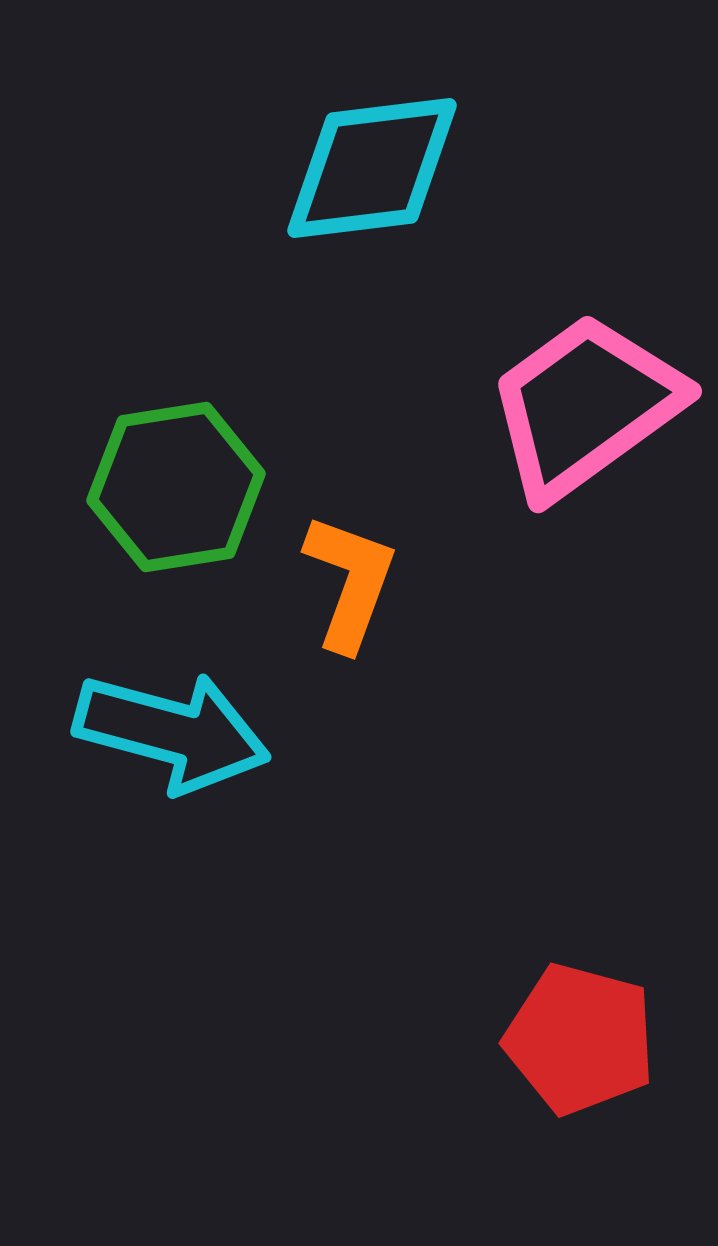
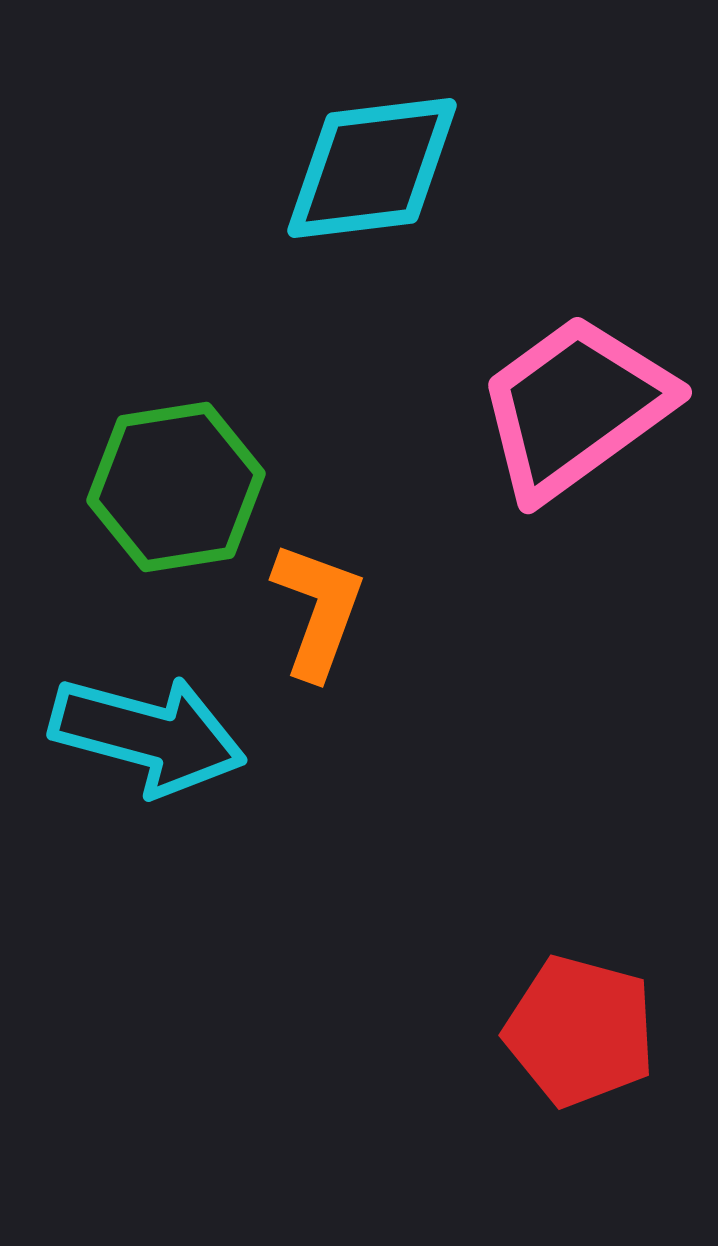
pink trapezoid: moved 10 px left, 1 px down
orange L-shape: moved 32 px left, 28 px down
cyan arrow: moved 24 px left, 3 px down
red pentagon: moved 8 px up
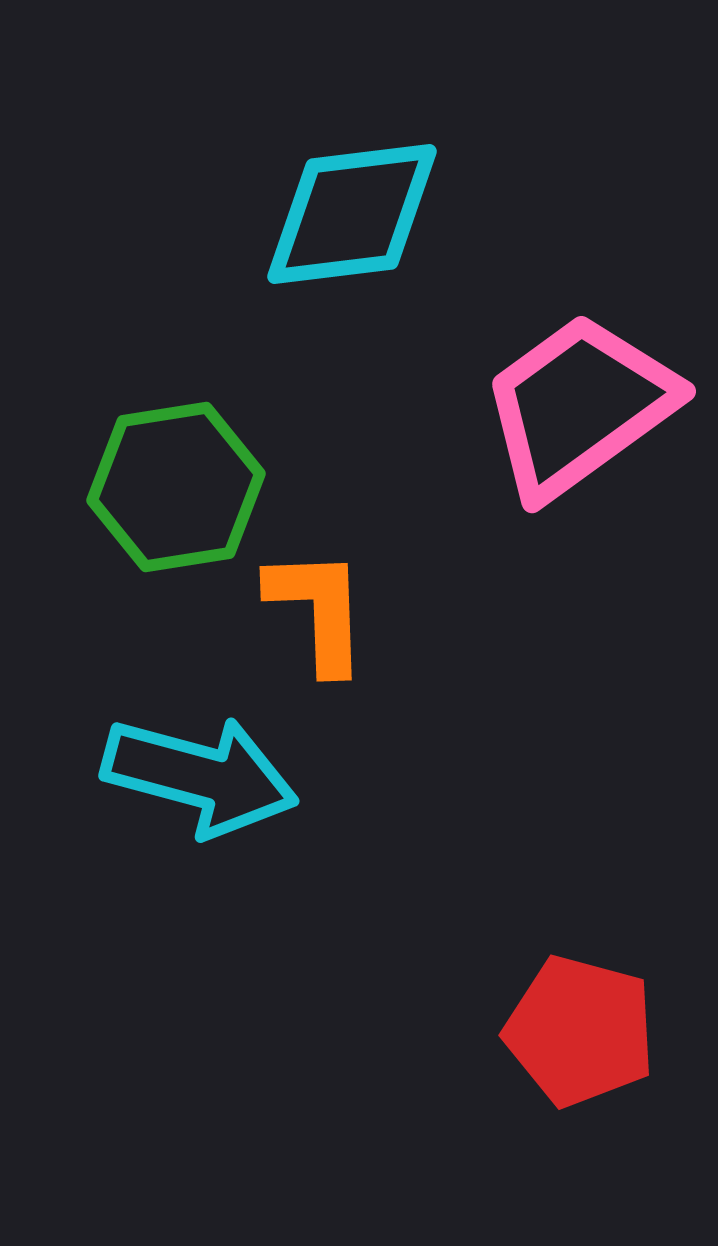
cyan diamond: moved 20 px left, 46 px down
pink trapezoid: moved 4 px right, 1 px up
orange L-shape: rotated 22 degrees counterclockwise
cyan arrow: moved 52 px right, 41 px down
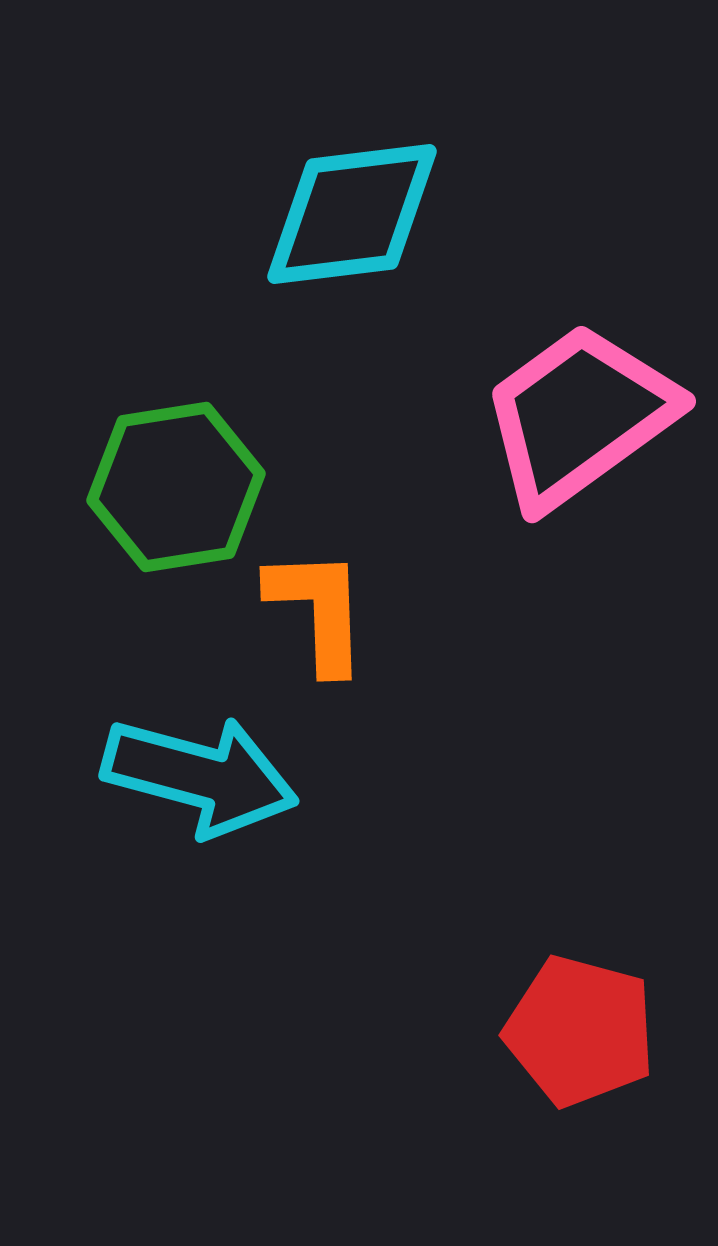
pink trapezoid: moved 10 px down
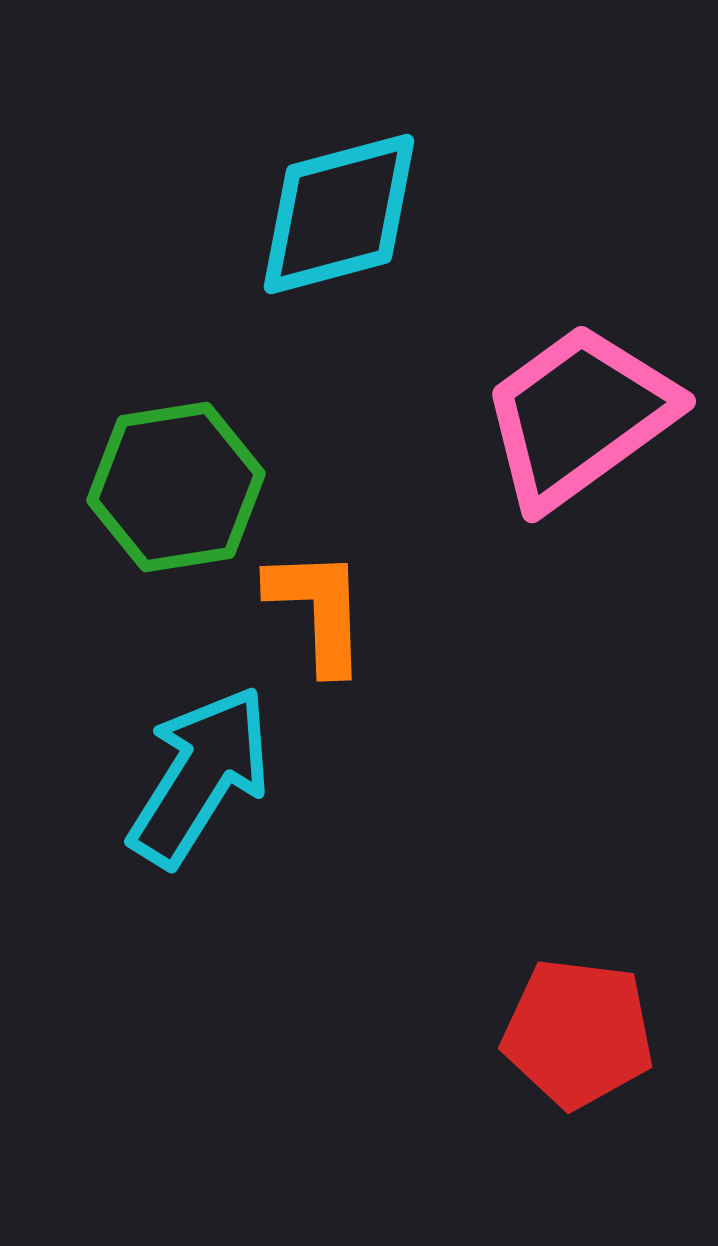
cyan diamond: moved 13 px left; rotated 8 degrees counterclockwise
cyan arrow: rotated 73 degrees counterclockwise
red pentagon: moved 2 px left, 2 px down; rotated 8 degrees counterclockwise
